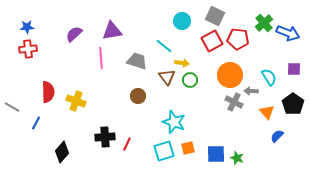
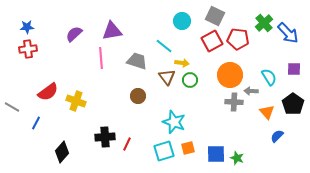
blue arrow: rotated 25 degrees clockwise
red semicircle: rotated 55 degrees clockwise
gray cross: rotated 24 degrees counterclockwise
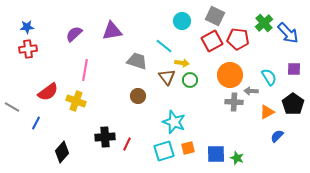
pink line: moved 16 px left, 12 px down; rotated 15 degrees clockwise
orange triangle: rotated 42 degrees clockwise
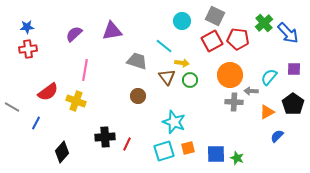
cyan semicircle: rotated 108 degrees counterclockwise
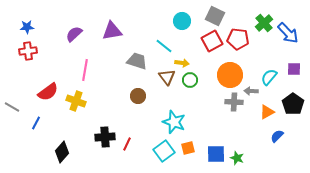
red cross: moved 2 px down
cyan square: rotated 20 degrees counterclockwise
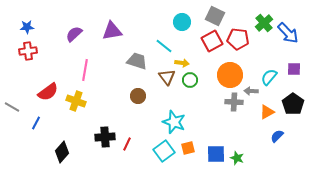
cyan circle: moved 1 px down
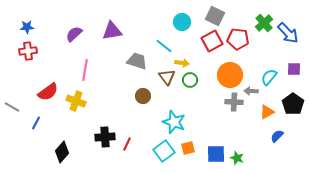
brown circle: moved 5 px right
